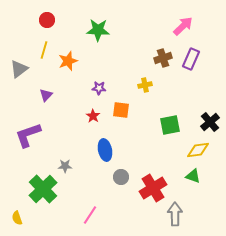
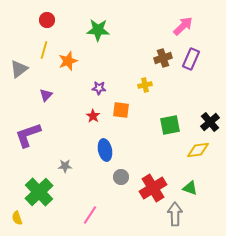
green triangle: moved 3 px left, 12 px down
green cross: moved 4 px left, 3 px down
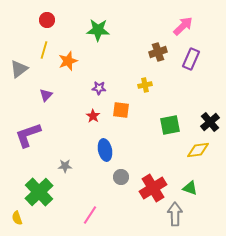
brown cross: moved 5 px left, 6 px up
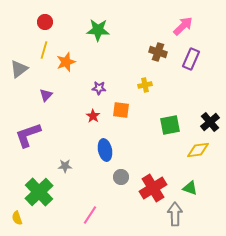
red circle: moved 2 px left, 2 px down
brown cross: rotated 36 degrees clockwise
orange star: moved 2 px left, 1 px down
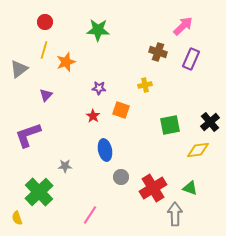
orange square: rotated 12 degrees clockwise
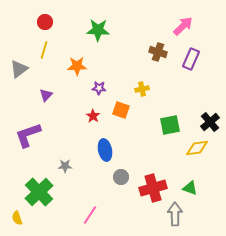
orange star: moved 11 px right, 4 px down; rotated 18 degrees clockwise
yellow cross: moved 3 px left, 4 px down
yellow diamond: moved 1 px left, 2 px up
red cross: rotated 16 degrees clockwise
